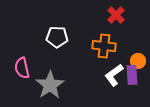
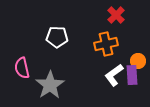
orange cross: moved 2 px right, 2 px up; rotated 20 degrees counterclockwise
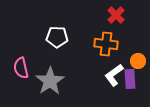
orange cross: rotated 20 degrees clockwise
pink semicircle: moved 1 px left
purple rectangle: moved 2 px left, 4 px down
gray star: moved 4 px up
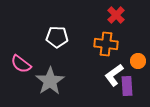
pink semicircle: moved 4 px up; rotated 40 degrees counterclockwise
purple rectangle: moved 3 px left, 7 px down
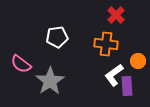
white pentagon: rotated 10 degrees counterclockwise
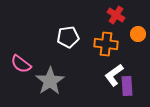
red cross: rotated 12 degrees counterclockwise
white pentagon: moved 11 px right
orange circle: moved 27 px up
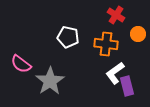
white pentagon: rotated 20 degrees clockwise
white L-shape: moved 1 px right, 2 px up
purple rectangle: rotated 12 degrees counterclockwise
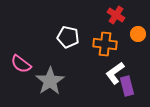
orange cross: moved 1 px left
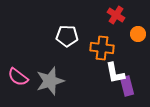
white pentagon: moved 1 px left, 1 px up; rotated 10 degrees counterclockwise
orange cross: moved 3 px left, 4 px down
pink semicircle: moved 3 px left, 13 px down
white L-shape: rotated 65 degrees counterclockwise
gray star: rotated 16 degrees clockwise
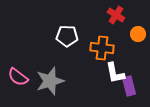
purple rectangle: moved 2 px right
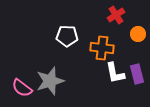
red cross: rotated 24 degrees clockwise
pink semicircle: moved 4 px right, 11 px down
purple rectangle: moved 8 px right, 12 px up
